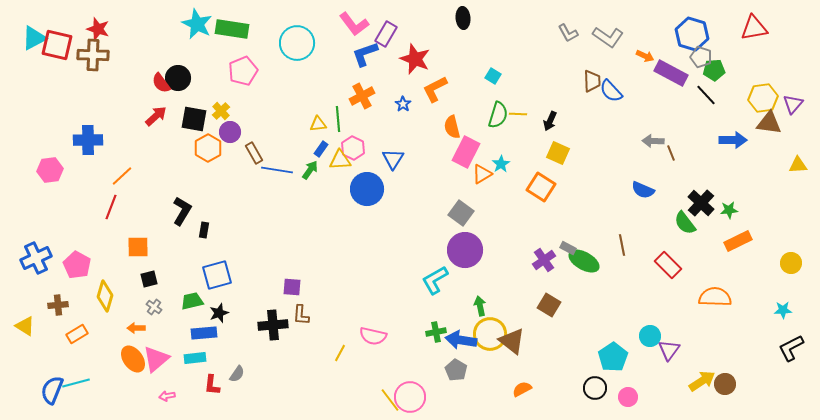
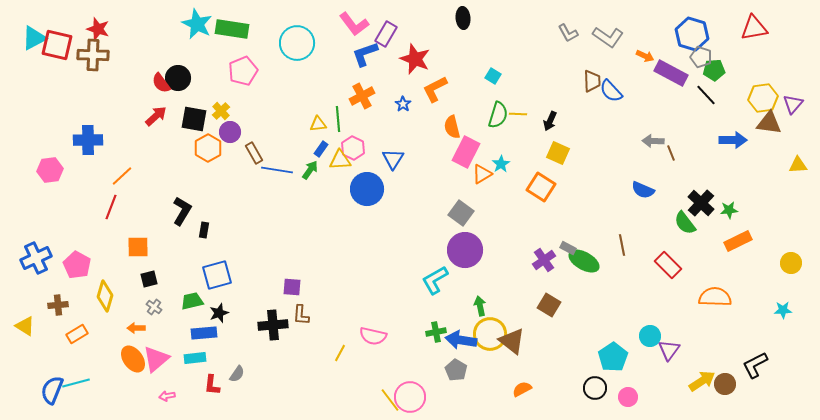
black L-shape at (791, 348): moved 36 px left, 17 px down
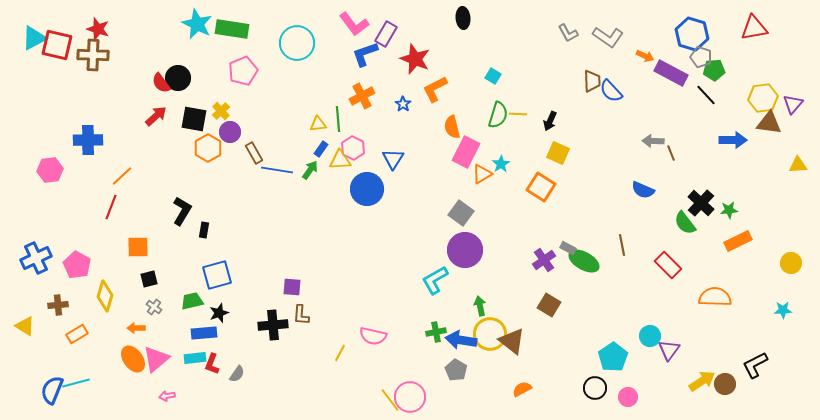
red L-shape at (212, 385): moved 21 px up; rotated 15 degrees clockwise
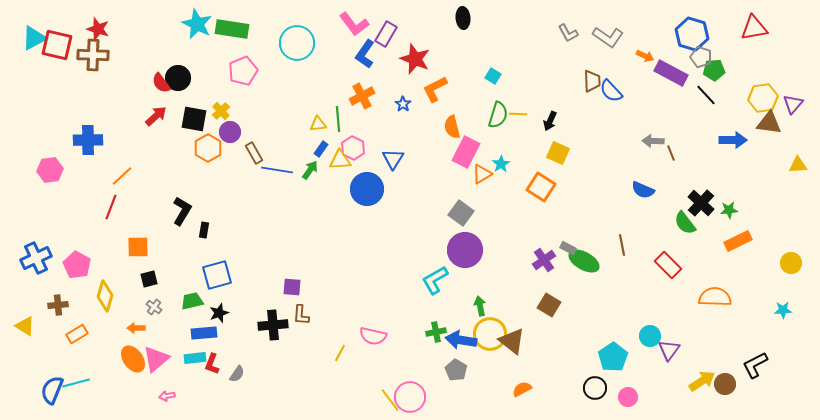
blue L-shape at (365, 54): rotated 36 degrees counterclockwise
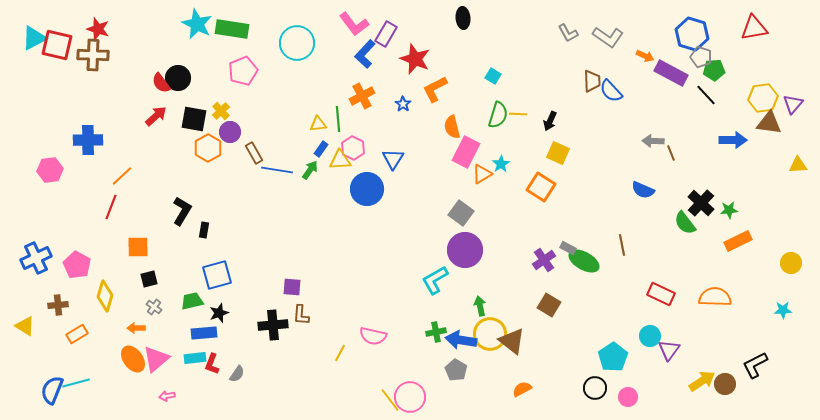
blue L-shape at (365, 54): rotated 8 degrees clockwise
red rectangle at (668, 265): moved 7 px left, 29 px down; rotated 20 degrees counterclockwise
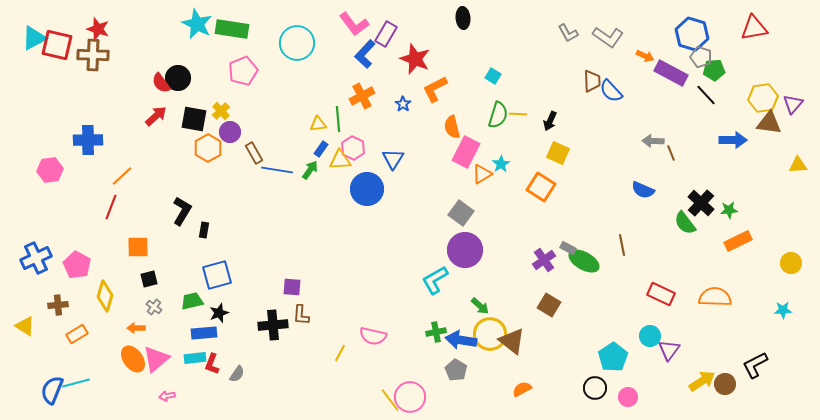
green arrow at (480, 306): rotated 144 degrees clockwise
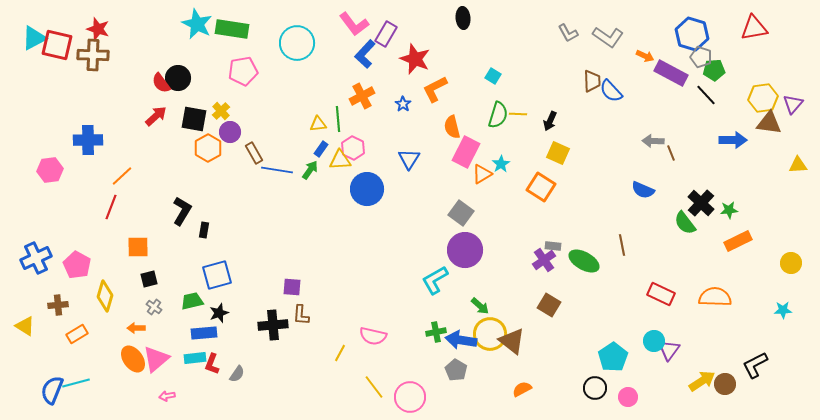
pink pentagon at (243, 71): rotated 12 degrees clockwise
blue triangle at (393, 159): moved 16 px right
gray rectangle at (568, 248): moved 15 px left, 2 px up; rotated 21 degrees counterclockwise
cyan circle at (650, 336): moved 4 px right, 5 px down
yellow line at (390, 400): moved 16 px left, 13 px up
